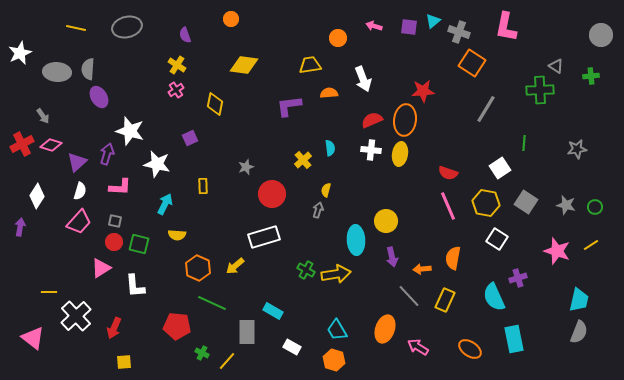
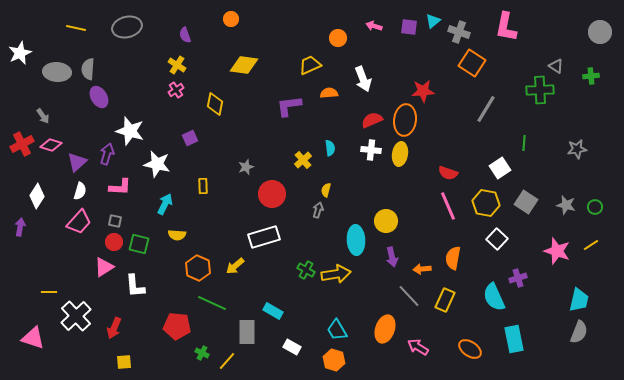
gray circle at (601, 35): moved 1 px left, 3 px up
yellow trapezoid at (310, 65): rotated 15 degrees counterclockwise
white square at (497, 239): rotated 10 degrees clockwise
pink triangle at (101, 268): moved 3 px right, 1 px up
pink triangle at (33, 338): rotated 20 degrees counterclockwise
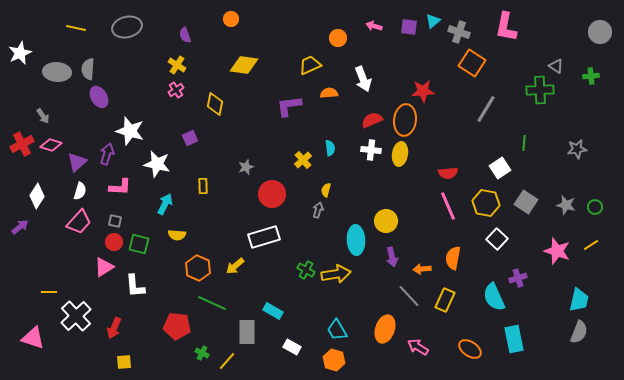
red semicircle at (448, 173): rotated 24 degrees counterclockwise
purple arrow at (20, 227): rotated 42 degrees clockwise
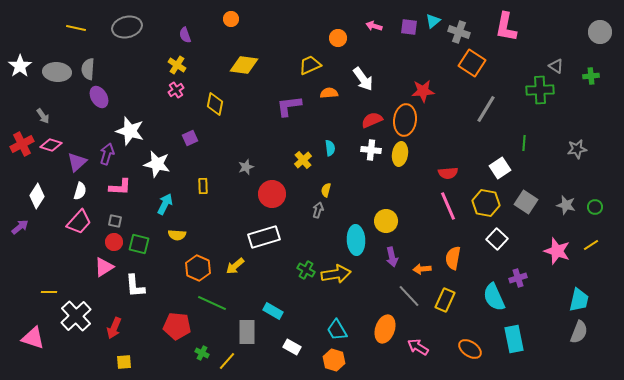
white star at (20, 53): moved 13 px down; rotated 10 degrees counterclockwise
white arrow at (363, 79): rotated 15 degrees counterclockwise
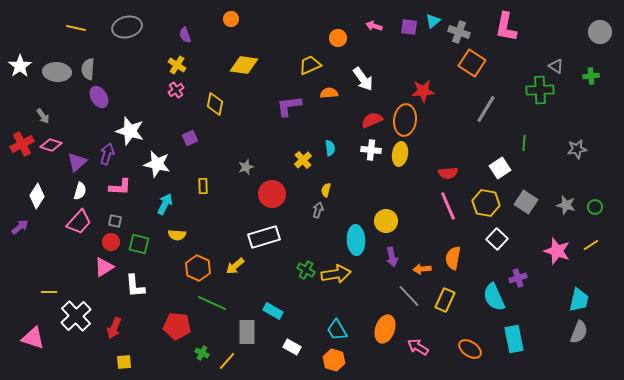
red circle at (114, 242): moved 3 px left
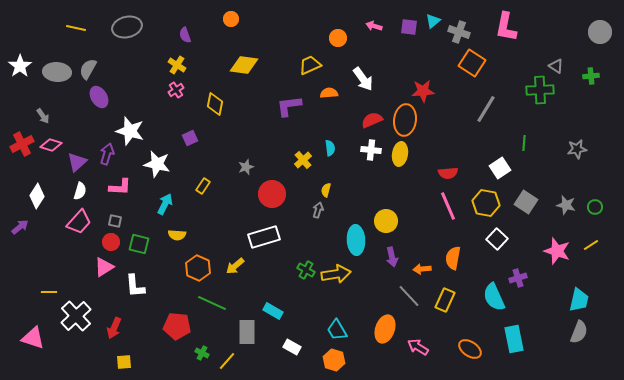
gray semicircle at (88, 69): rotated 25 degrees clockwise
yellow rectangle at (203, 186): rotated 35 degrees clockwise
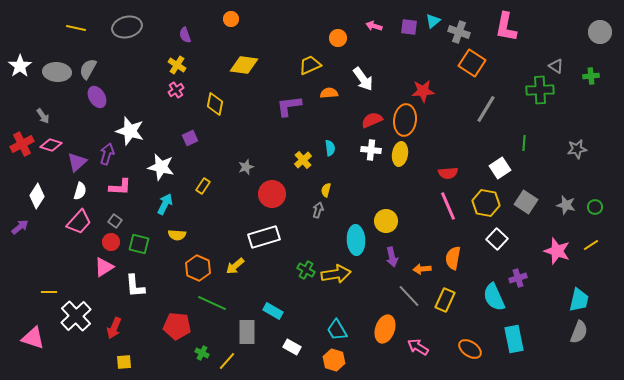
purple ellipse at (99, 97): moved 2 px left
white star at (157, 164): moved 4 px right, 3 px down
gray square at (115, 221): rotated 24 degrees clockwise
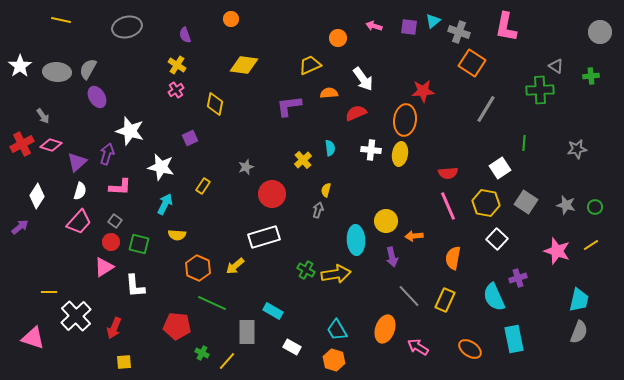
yellow line at (76, 28): moved 15 px left, 8 px up
red semicircle at (372, 120): moved 16 px left, 7 px up
orange arrow at (422, 269): moved 8 px left, 33 px up
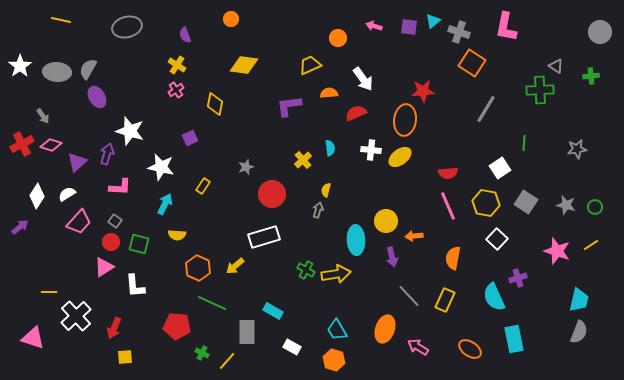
yellow ellipse at (400, 154): moved 3 px down; rotated 45 degrees clockwise
white semicircle at (80, 191): moved 13 px left, 3 px down; rotated 138 degrees counterclockwise
yellow square at (124, 362): moved 1 px right, 5 px up
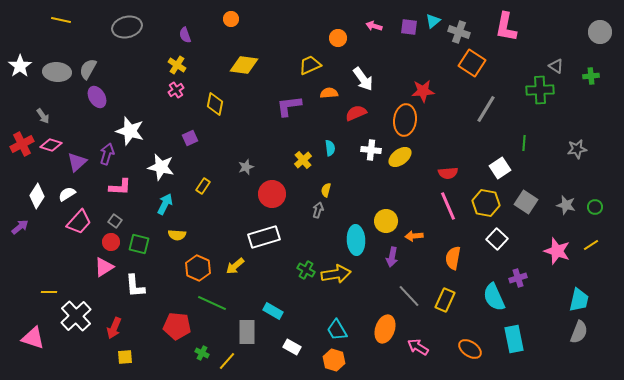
purple arrow at (392, 257): rotated 24 degrees clockwise
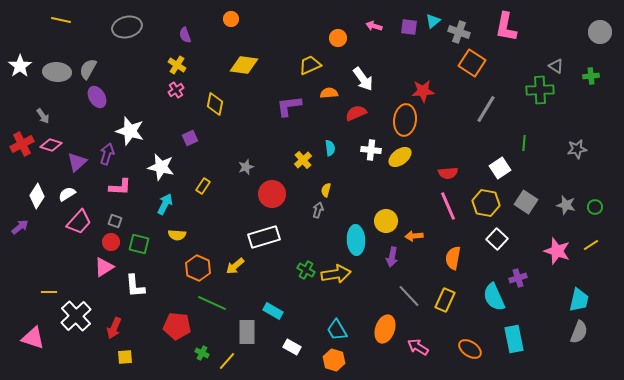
gray square at (115, 221): rotated 16 degrees counterclockwise
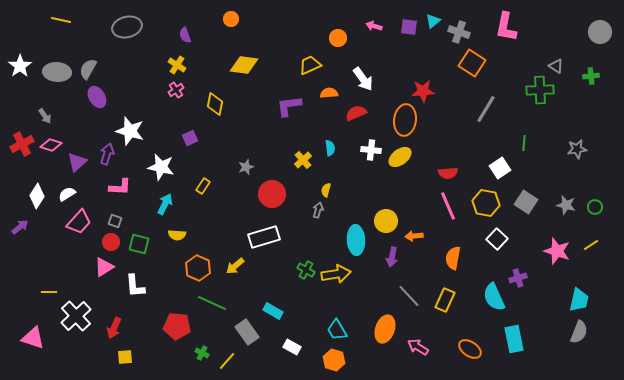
gray arrow at (43, 116): moved 2 px right
gray rectangle at (247, 332): rotated 35 degrees counterclockwise
